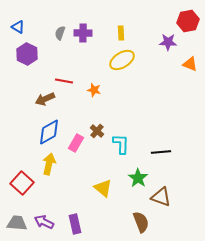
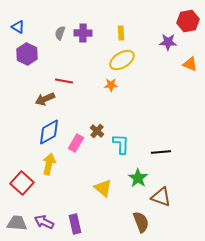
orange star: moved 17 px right, 5 px up; rotated 16 degrees counterclockwise
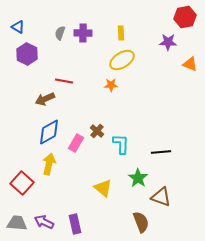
red hexagon: moved 3 px left, 4 px up
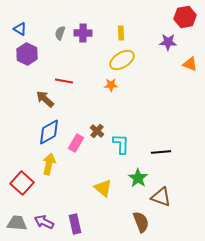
blue triangle: moved 2 px right, 2 px down
brown arrow: rotated 66 degrees clockwise
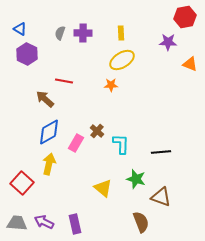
green star: moved 2 px left, 1 px down; rotated 18 degrees counterclockwise
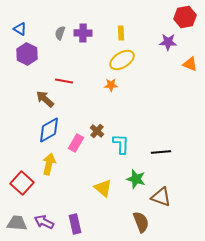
blue diamond: moved 2 px up
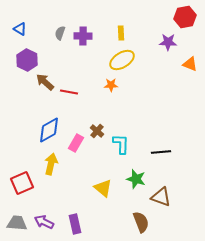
purple cross: moved 3 px down
purple hexagon: moved 6 px down
red line: moved 5 px right, 11 px down
brown arrow: moved 17 px up
yellow arrow: moved 2 px right
red square: rotated 25 degrees clockwise
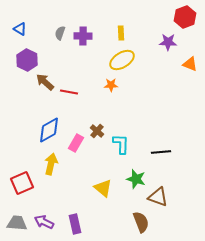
red hexagon: rotated 10 degrees counterclockwise
brown triangle: moved 3 px left
